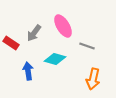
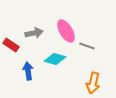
pink ellipse: moved 3 px right, 5 px down
gray arrow: rotated 138 degrees counterclockwise
red rectangle: moved 2 px down
orange arrow: moved 4 px down
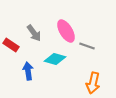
gray arrow: rotated 66 degrees clockwise
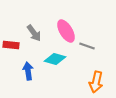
red rectangle: rotated 28 degrees counterclockwise
orange arrow: moved 3 px right, 1 px up
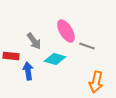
gray arrow: moved 8 px down
red rectangle: moved 11 px down
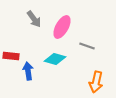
pink ellipse: moved 4 px left, 4 px up; rotated 60 degrees clockwise
gray arrow: moved 22 px up
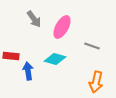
gray line: moved 5 px right
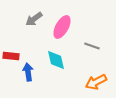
gray arrow: rotated 90 degrees clockwise
cyan diamond: moved 1 px right, 1 px down; rotated 60 degrees clockwise
blue arrow: moved 1 px down
orange arrow: rotated 50 degrees clockwise
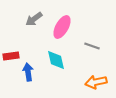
red rectangle: rotated 14 degrees counterclockwise
orange arrow: rotated 15 degrees clockwise
